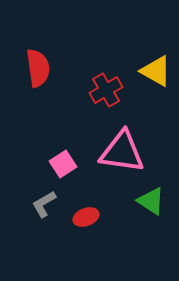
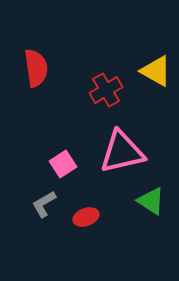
red semicircle: moved 2 px left
pink triangle: rotated 21 degrees counterclockwise
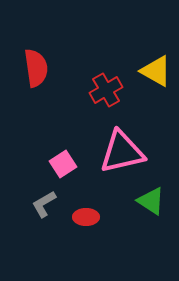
red ellipse: rotated 20 degrees clockwise
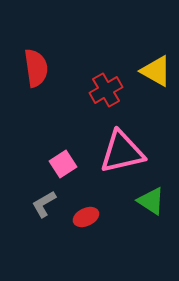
red ellipse: rotated 25 degrees counterclockwise
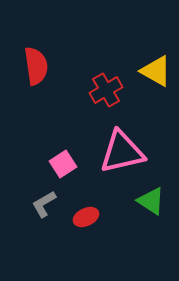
red semicircle: moved 2 px up
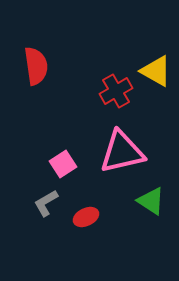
red cross: moved 10 px right, 1 px down
gray L-shape: moved 2 px right, 1 px up
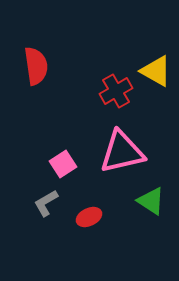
red ellipse: moved 3 px right
